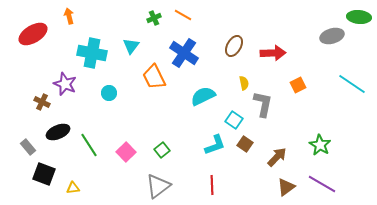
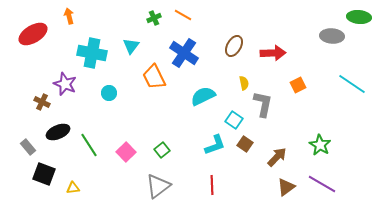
gray ellipse: rotated 20 degrees clockwise
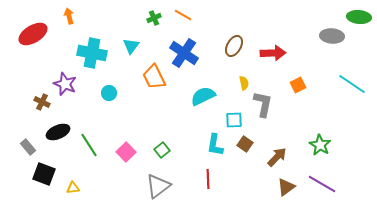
cyan square: rotated 36 degrees counterclockwise
cyan L-shape: rotated 120 degrees clockwise
red line: moved 4 px left, 6 px up
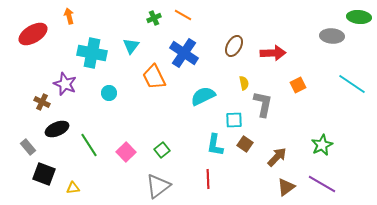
black ellipse: moved 1 px left, 3 px up
green star: moved 2 px right; rotated 15 degrees clockwise
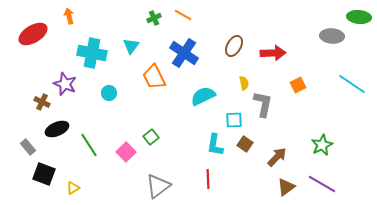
green square: moved 11 px left, 13 px up
yellow triangle: rotated 24 degrees counterclockwise
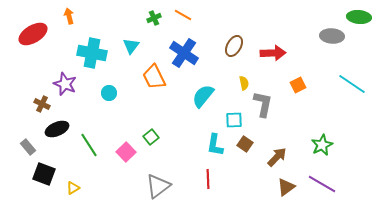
cyan semicircle: rotated 25 degrees counterclockwise
brown cross: moved 2 px down
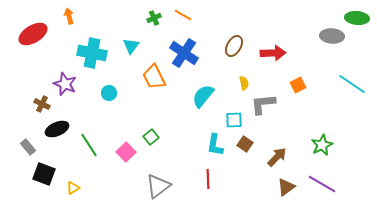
green ellipse: moved 2 px left, 1 px down
gray L-shape: rotated 108 degrees counterclockwise
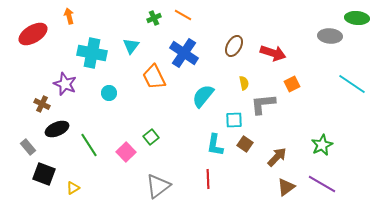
gray ellipse: moved 2 px left
red arrow: rotated 20 degrees clockwise
orange square: moved 6 px left, 1 px up
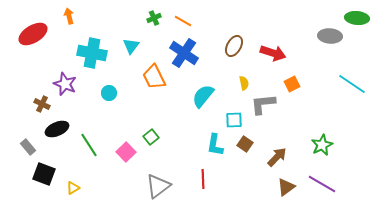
orange line: moved 6 px down
red line: moved 5 px left
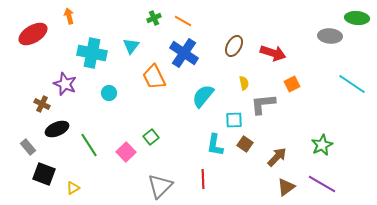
gray triangle: moved 2 px right; rotated 8 degrees counterclockwise
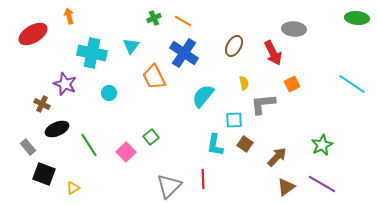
gray ellipse: moved 36 px left, 7 px up
red arrow: rotated 45 degrees clockwise
gray triangle: moved 9 px right
